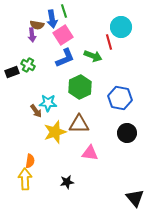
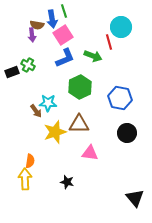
black star: rotated 24 degrees clockwise
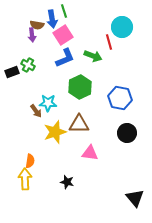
cyan circle: moved 1 px right
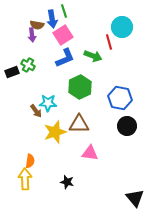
black circle: moved 7 px up
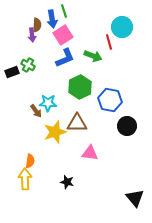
brown semicircle: rotated 96 degrees counterclockwise
blue hexagon: moved 10 px left, 2 px down
brown triangle: moved 2 px left, 1 px up
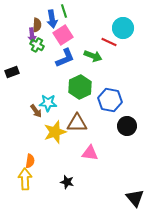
cyan circle: moved 1 px right, 1 px down
red line: rotated 49 degrees counterclockwise
green cross: moved 9 px right, 20 px up
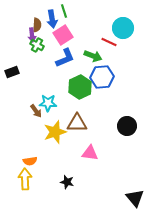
blue hexagon: moved 8 px left, 23 px up; rotated 15 degrees counterclockwise
orange semicircle: rotated 72 degrees clockwise
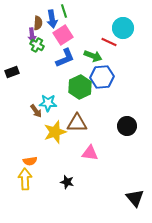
brown semicircle: moved 1 px right, 2 px up
